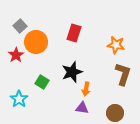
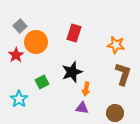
green square: rotated 32 degrees clockwise
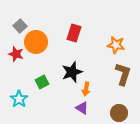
red star: moved 1 px up; rotated 21 degrees counterclockwise
purple triangle: rotated 24 degrees clockwise
brown circle: moved 4 px right
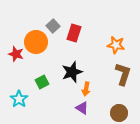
gray square: moved 33 px right
